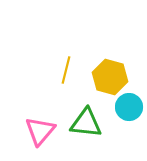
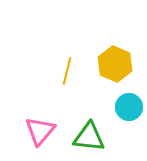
yellow line: moved 1 px right, 1 px down
yellow hexagon: moved 5 px right, 13 px up; rotated 8 degrees clockwise
green triangle: moved 3 px right, 14 px down
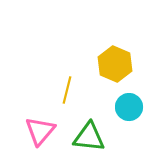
yellow line: moved 19 px down
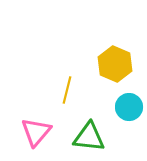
pink triangle: moved 4 px left, 1 px down
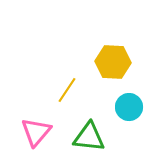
yellow hexagon: moved 2 px left, 2 px up; rotated 20 degrees counterclockwise
yellow line: rotated 20 degrees clockwise
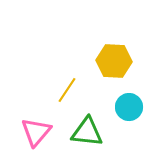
yellow hexagon: moved 1 px right, 1 px up
green triangle: moved 2 px left, 5 px up
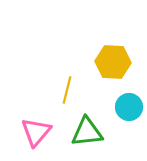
yellow hexagon: moved 1 px left, 1 px down
yellow line: rotated 20 degrees counterclockwise
green triangle: rotated 12 degrees counterclockwise
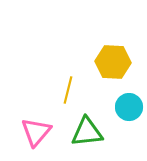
yellow line: moved 1 px right
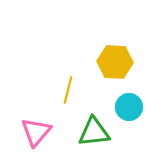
yellow hexagon: moved 2 px right
green triangle: moved 7 px right
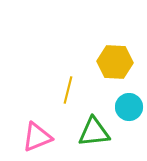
pink triangle: moved 1 px right, 5 px down; rotated 28 degrees clockwise
